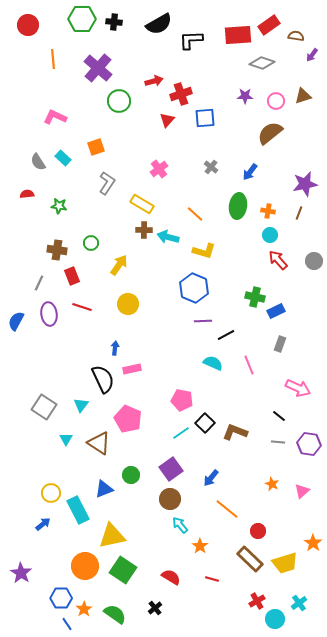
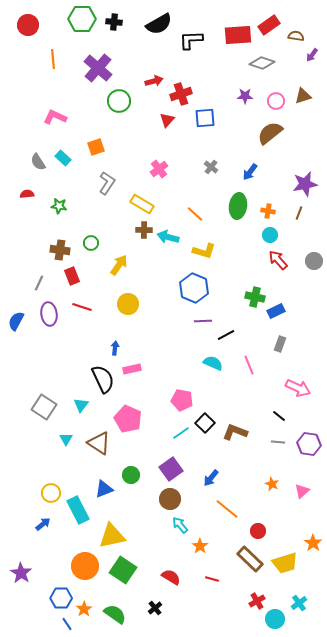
brown cross at (57, 250): moved 3 px right
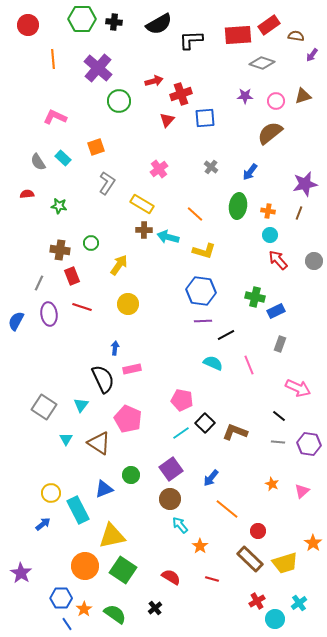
blue hexagon at (194, 288): moved 7 px right, 3 px down; rotated 16 degrees counterclockwise
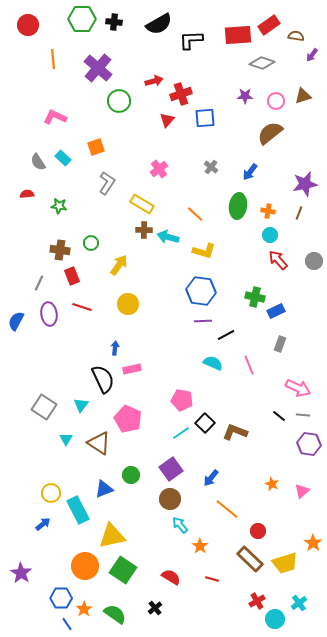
gray line at (278, 442): moved 25 px right, 27 px up
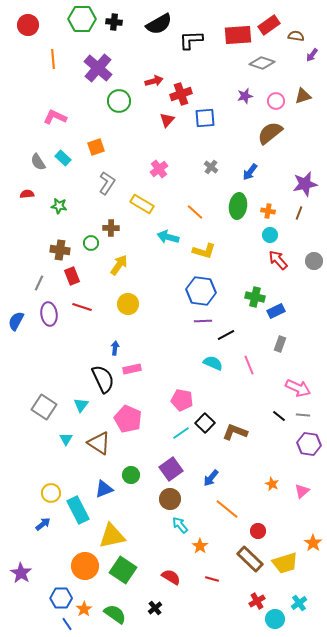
purple star at (245, 96): rotated 14 degrees counterclockwise
orange line at (195, 214): moved 2 px up
brown cross at (144, 230): moved 33 px left, 2 px up
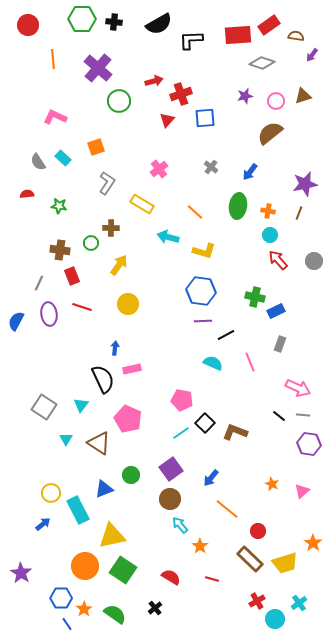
pink line at (249, 365): moved 1 px right, 3 px up
